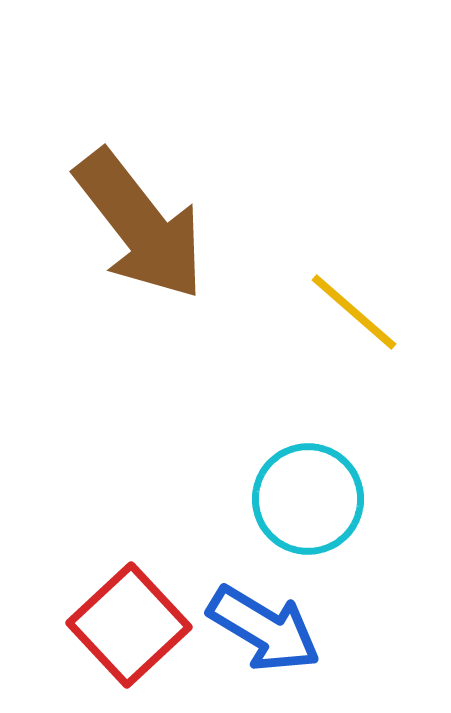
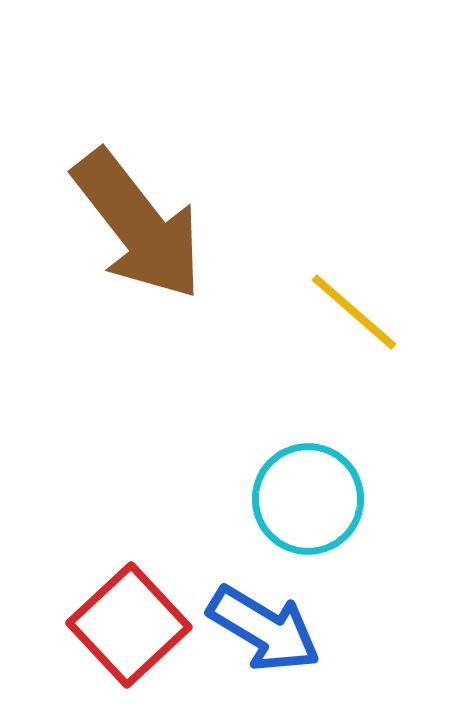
brown arrow: moved 2 px left
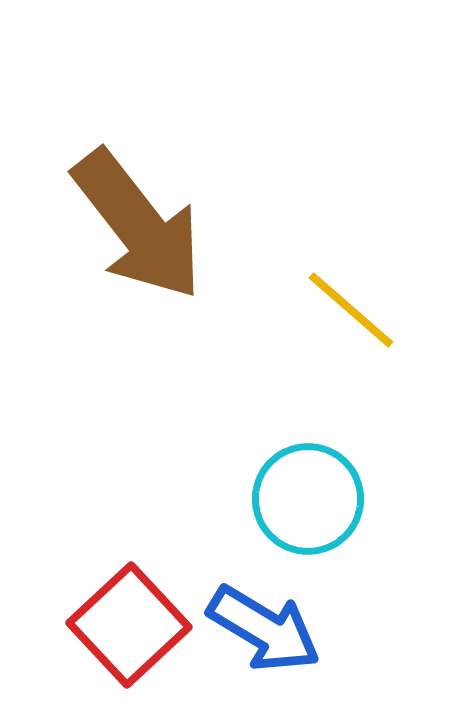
yellow line: moved 3 px left, 2 px up
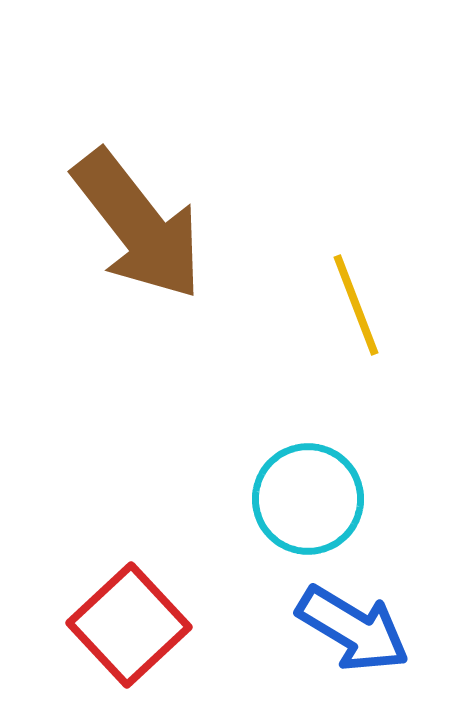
yellow line: moved 5 px right, 5 px up; rotated 28 degrees clockwise
blue arrow: moved 89 px right
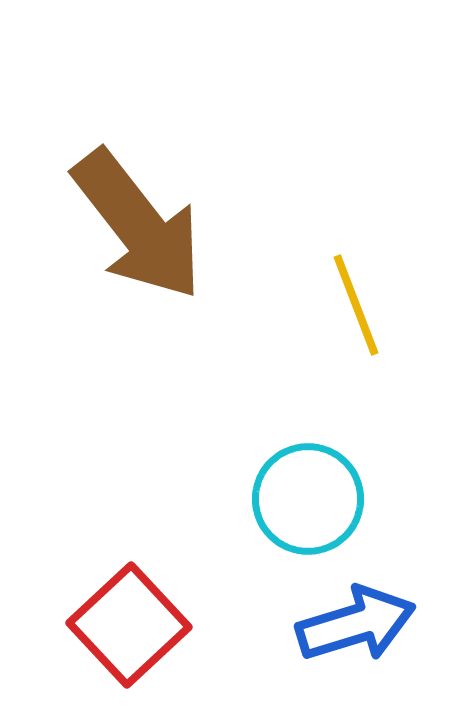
blue arrow: moved 3 px right, 5 px up; rotated 48 degrees counterclockwise
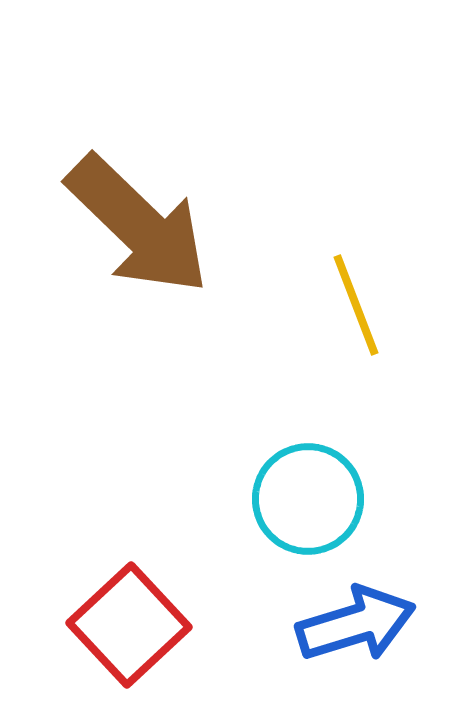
brown arrow: rotated 8 degrees counterclockwise
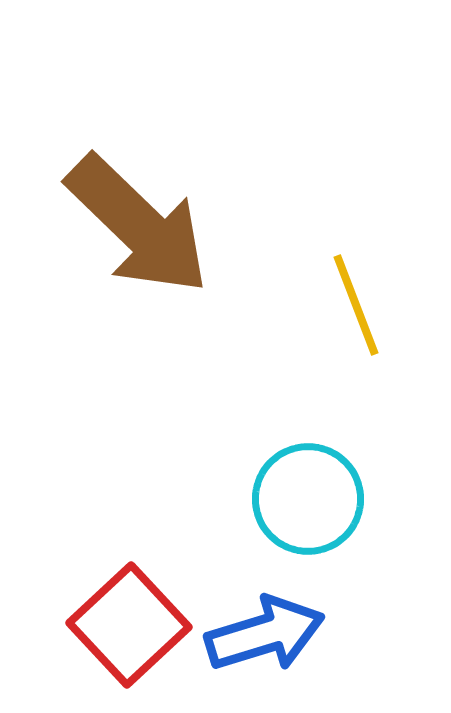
blue arrow: moved 91 px left, 10 px down
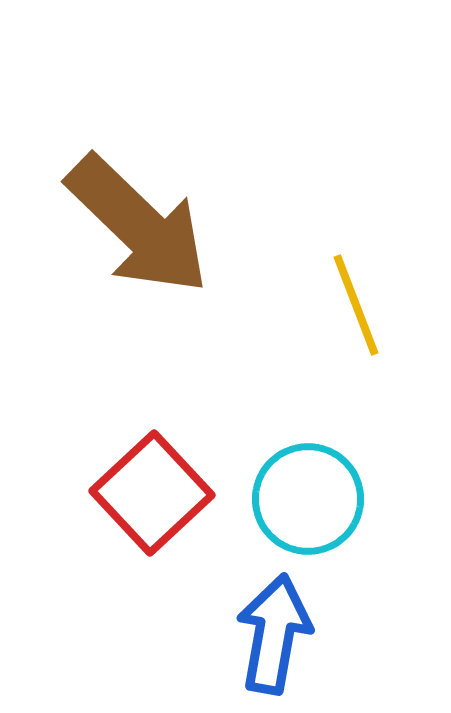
red square: moved 23 px right, 132 px up
blue arrow: moved 9 px right; rotated 63 degrees counterclockwise
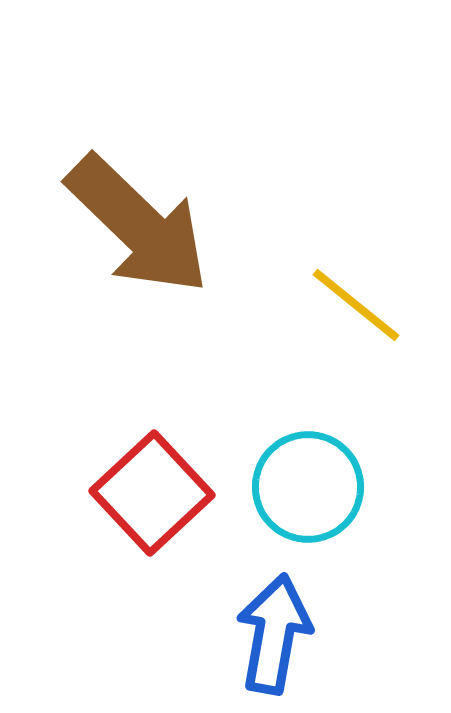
yellow line: rotated 30 degrees counterclockwise
cyan circle: moved 12 px up
